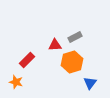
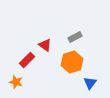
red triangle: moved 10 px left; rotated 40 degrees clockwise
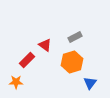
orange star: rotated 16 degrees counterclockwise
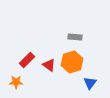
gray rectangle: rotated 32 degrees clockwise
red triangle: moved 4 px right, 20 px down
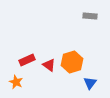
gray rectangle: moved 15 px right, 21 px up
red rectangle: rotated 21 degrees clockwise
orange star: rotated 24 degrees clockwise
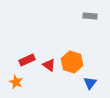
orange hexagon: rotated 25 degrees counterclockwise
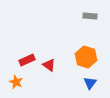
orange hexagon: moved 14 px right, 5 px up
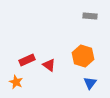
orange hexagon: moved 3 px left, 1 px up
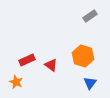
gray rectangle: rotated 40 degrees counterclockwise
red triangle: moved 2 px right
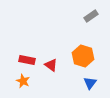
gray rectangle: moved 1 px right
red rectangle: rotated 35 degrees clockwise
orange star: moved 7 px right, 1 px up
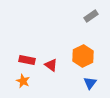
orange hexagon: rotated 15 degrees clockwise
